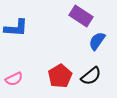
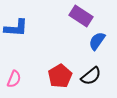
pink semicircle: rotated 42 degrees counterclockwise
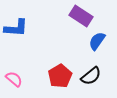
pink semicircle: rotated 72 degrees counterclockwise
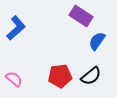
blue L-shape: rotated 45 degrees counterclockwise
red pentagon: rotated 25 degrees clockwise
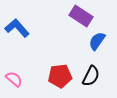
blue L-shape: moved 1 px right; rotated 90 degrees counterclockwise
black semicircle: rotated 25 degrees counterclockwise
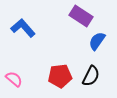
blue L-shape: moved 6 px right
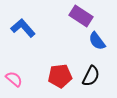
blue semicircle: rotated 72 degrees counterclockwise
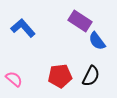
purple rectangle: moved 1 px left, 5 px down
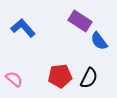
blue semicircle: moved 2 px right
black semicircle: moved 2 px left, 2 px down
